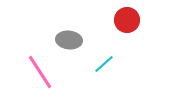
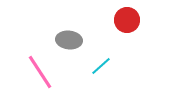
cyan line: moved 3 px left, 2 px down
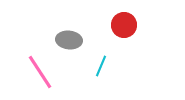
red circle: moved 3 px left, 5 px down
cyan line: rotated 25 degrees counterclockwise
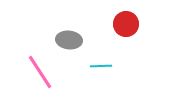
red circle: moved 2 px right, 1 px up
cyan line: rotated 65 degrees clockwise
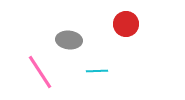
cyan line: moved 4 px left, 5 px down
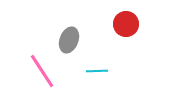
gray ellipse: rotated 75 degrees counterclockwise
pink line: moved 2 px right, 1 px up
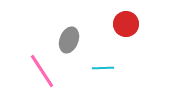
cyan line: moved 6 px right, 3 px up
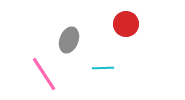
pink line: moved 2 px right, 3 px down
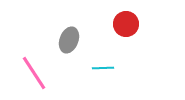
pink line: moved 10 px left, 1 px up
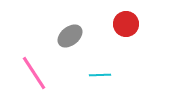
gray ellipse: moved 1 px right, 4 px up; rotated 30 degrees clockwise
cyan line: moved 3 px left, 7 px down
